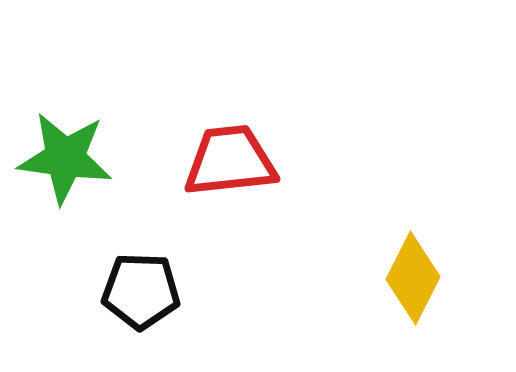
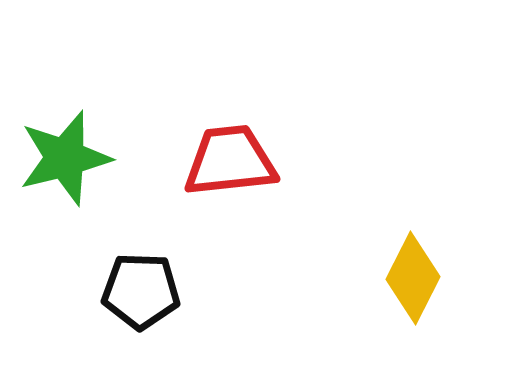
green star: rotated 22 degrees counterclockwise
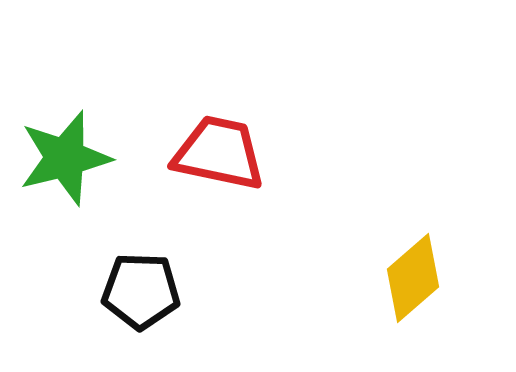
red trapezoid: moved 11 px left, 8 px up; rotated 18 degrees clockwise
yellow diamond: rotated 22 degrees clockwise
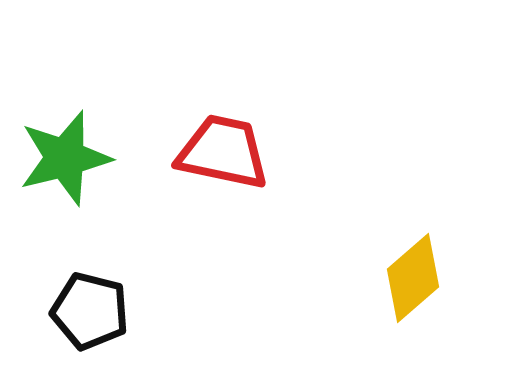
red trapezoid: moved 4 px right, 1 px up
black pentagon: moved 51 px left, 20 px down; rotated 12 degrees clockwise
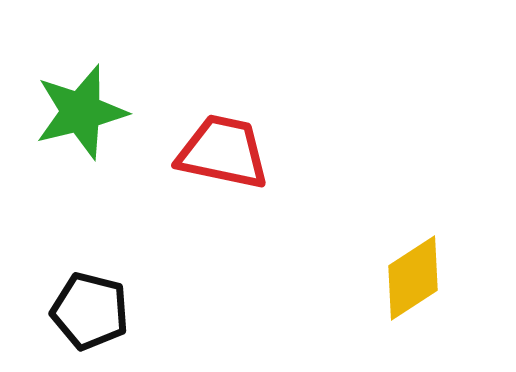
green star: moved 16 px right, 46 px up
yellow diamond: rotated 8 degrees clockwise
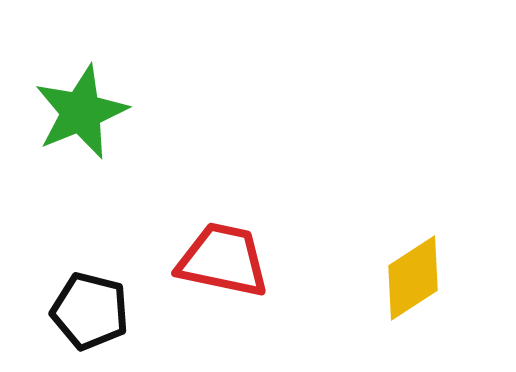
green star: rotated 8 degrees counterclockwise
red trapezoid: moved 108 px down
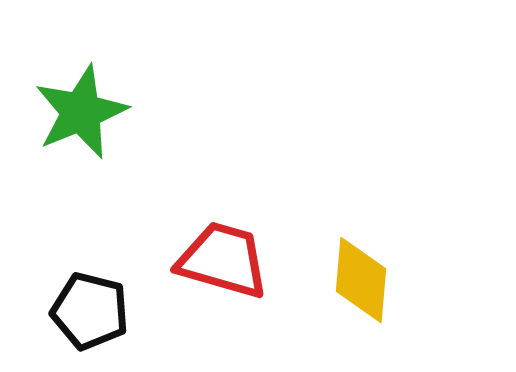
red trapezoid: rotated 4 degrees clockwise
yellow diamond: moved 52 px left, 2 px down; rotated 52 degrees counterclockwise
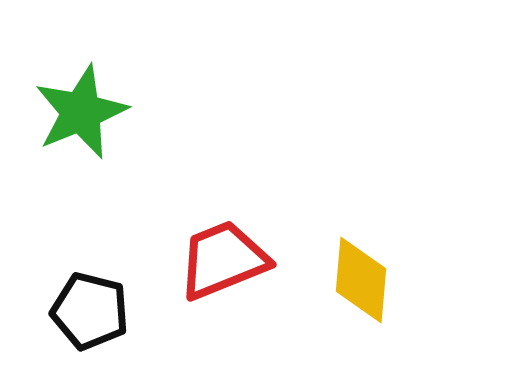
red trapezoid: rotated 38 degrees counterclockwise
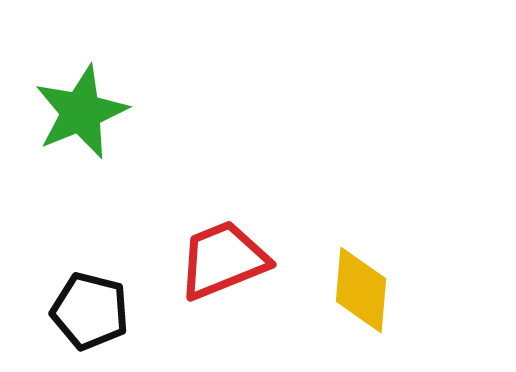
yellow diamond: moved 10 px down
